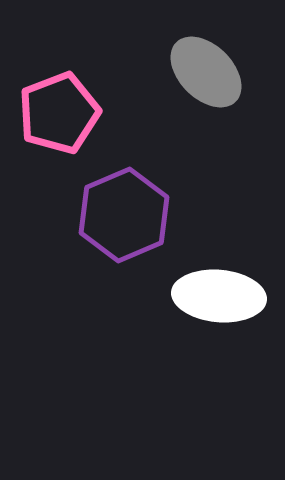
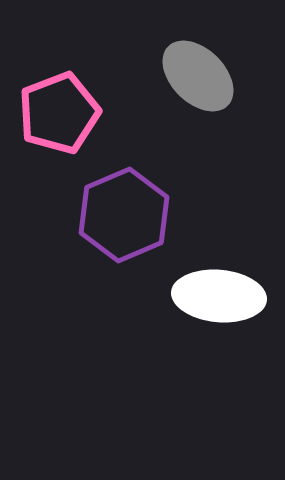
gray ellipse: moved 8 px left, 4 px down
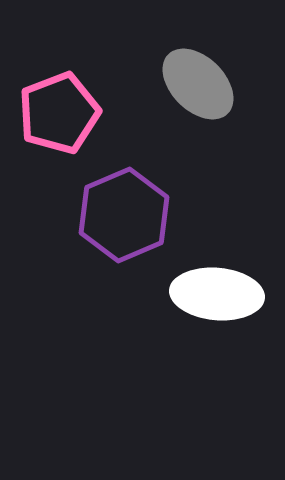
gray ellipse: moved 8 px down
white ellipse: moved 2 px left, 2 px up
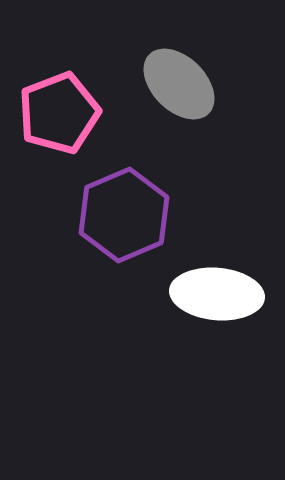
gray ellipse: moved 19 px left
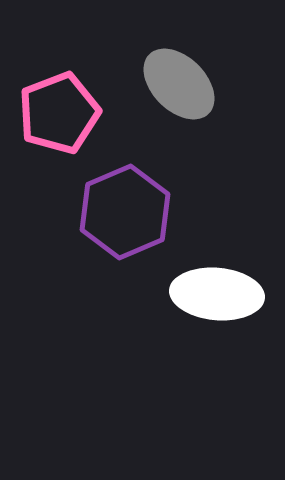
purple hexagon: moved 1 px right, 3 px up
